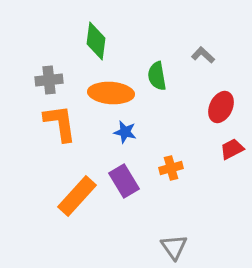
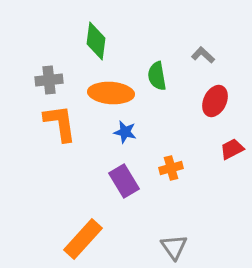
red ellipse: moved 6 px left, 6 px up
orange rectangle: moved 6 px right, 43 px down
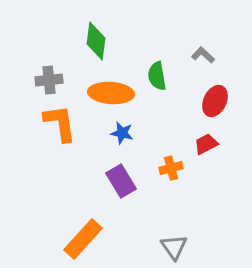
blue star: moved 3 px left, 1 px down
red trapezoid: moved 26 px left, 5 px up
purple rectangle: moved 3 px left
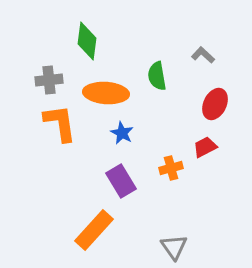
green diamond: moved 9 px left
orange ellipse: moved 5 px left
red ellipse: moved 3 px down
blue star: rotated 15 degrees clockwise
red trapezoid: moved 1 px left, 3 px down
orange rectangle: moved 11 px right, 9 px up
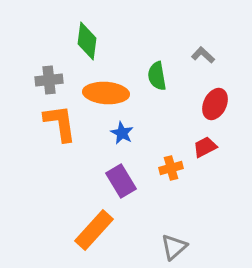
gray triangle: rotated 24 degrees clockwise
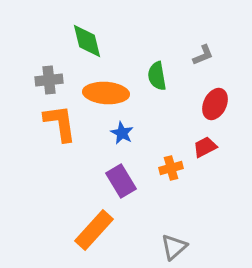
green diamond: rotated 21 degrees counterclockwise
gray L-shape: rotated 115 degrees clockwise
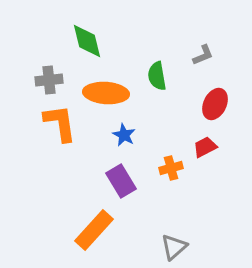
blue star: moved 2 px right, 2 px down
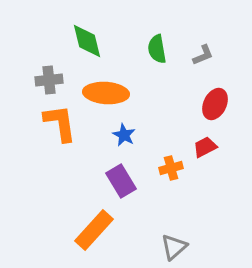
green semicircle: moved 27 px up
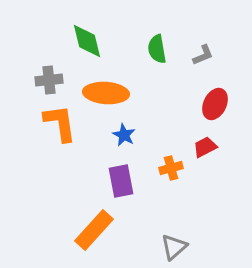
purple rectangle: rotated 20 degrees clockwise
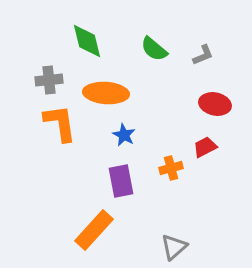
green semicircle: moved 3 px left; rotated 40 degrees counterclockwise
red ellipse: rotated 76 degrees clockwise
